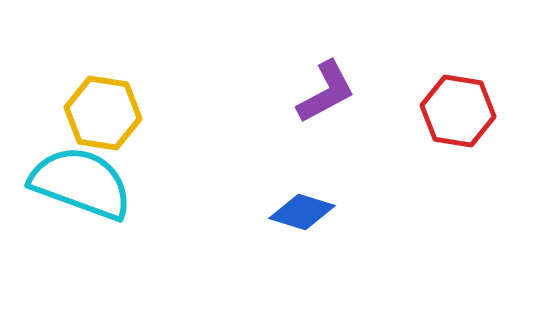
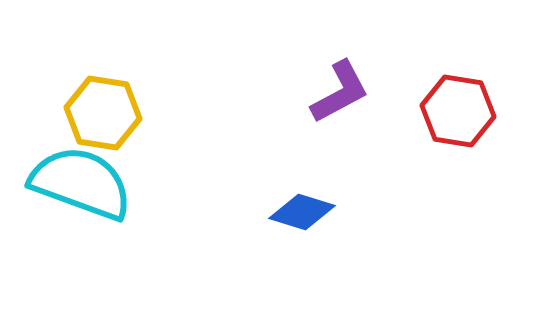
purple L-shape: moved 14 px right
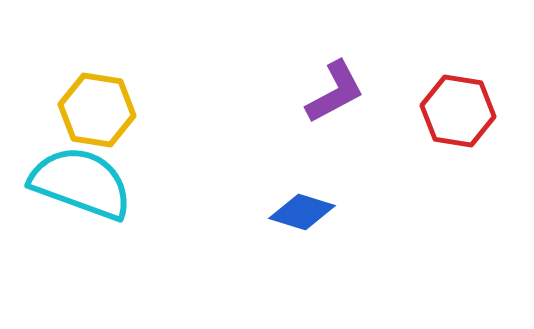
purple L-shape: moved 5 px left
yellow hexagon: moved 6 px left, 3 px up
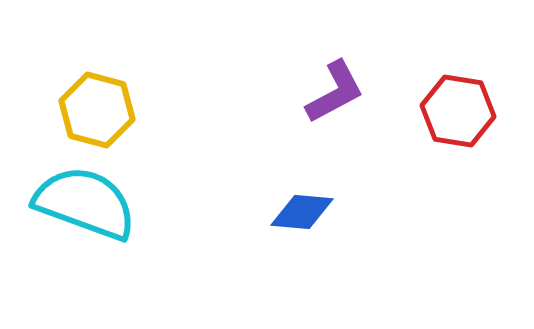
yellow hexagon: rotated 6 degrees clockwise
cyan semicircle: moved 4 px right, 20 px down
blue diamond: rotated 12 degrees counterclockwise
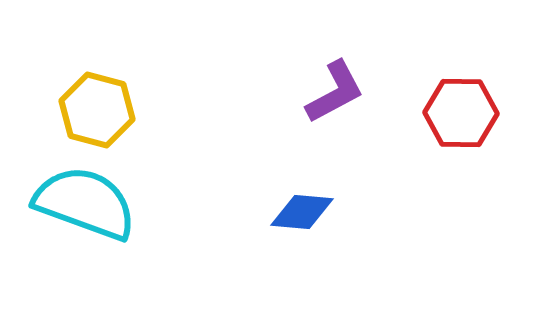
red hexagon: moved 3 px right, 2 px down; rotated 8 degrees counterclockwise
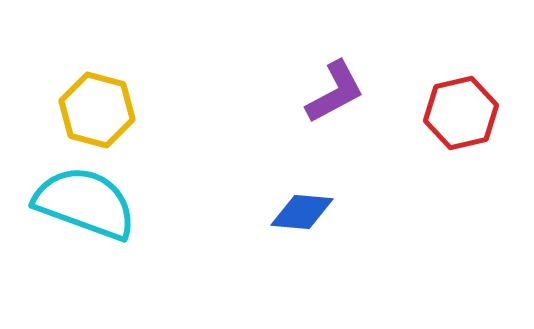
red hexagon: rotated 14 degrees counterclockwise
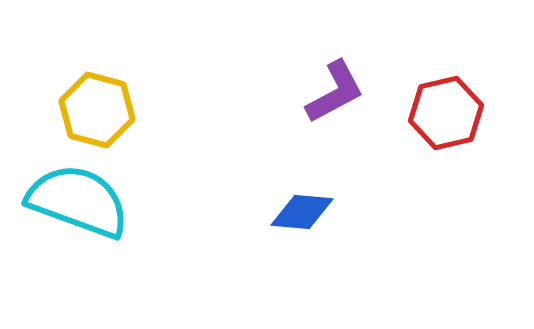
red hexagon: moved 15 px left
cyan semicircle: moved 7 px left, 2 px up
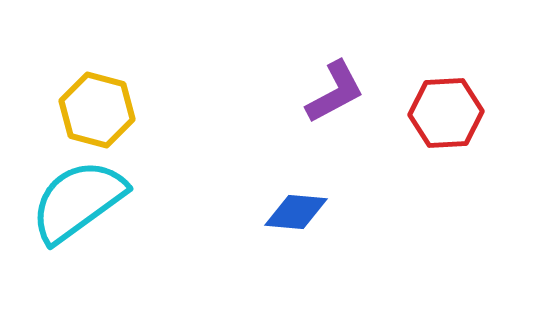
red hexagon: rotated 10 degrees clockwise
cyan semicircle: rotated 56 degrees counterclockwise
blue diamond: moved 6 px left
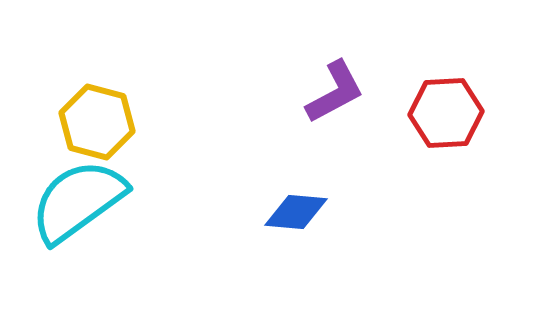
yellow hexagon: moved 12 px down
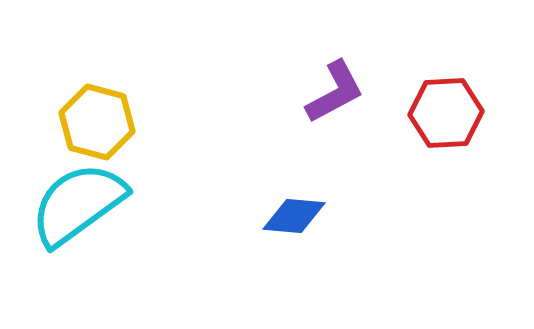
cyan semicircle: moved 3 px down
blue diamond: moved 2 px left, 4 px down
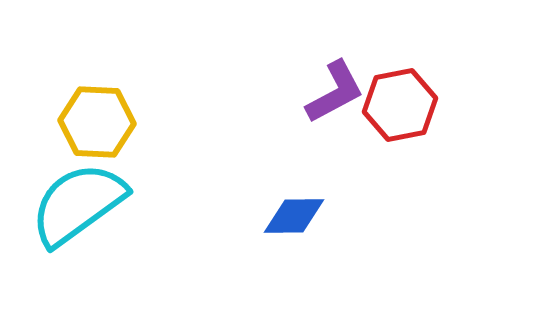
red hexagon: moved 46 px left, 8 px up; rotated 8 degrees counterclockwise
yellow hexagon: rotated 12 degrees counterclockwise
blue diamond: rotated 6 degrees counterclockwise
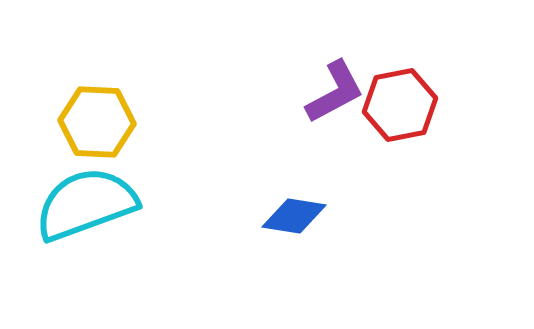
cyan semicircle: moved 8 px right; rotated 16 degrees clockwise
blue diamond: rotated 10 degrees clockwise
